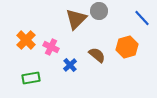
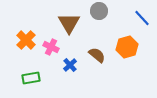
brown triangle: moved 7 px left, 4 px down; rotated 15 degrees counterclockwise
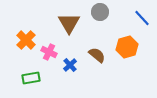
gray circle: moved 1 px right, 1 px down
pink cross: moved 2 px left, 5 px down
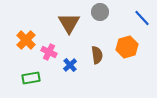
brown semicircle: rotated 42 degrees clockwise
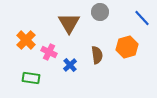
green rectangle: rotated 18 degrees clockwise
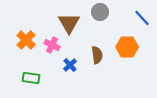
orange hexagon: rotated 15 degrees clockwise
pink cross: moved 3 px right, 7 px up
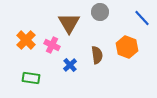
orange hexagon: rotated 20 degrees clockwise
